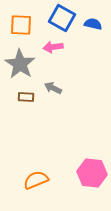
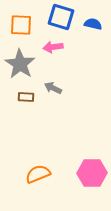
blue square: moved 1 px left, 1 px up; rotated 12 degrees counterclockwise
pink hexagon: rotated 8 degrees counterclockwise
orange semicircle: moved 2 px right, 6 px up
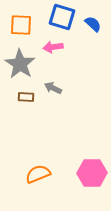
blue square: moved 1 px right
blue semicircle: rotated 30 degrees clockwise
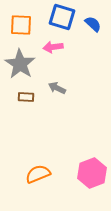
gray arrow: moved 4 px right
pink hexagon: rotated 20 degrees counterclockwise
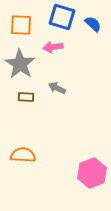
orange semicircle: moved 15 px left, 19 px up; rotated 25 degrees clockwise
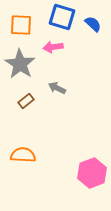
brown rectangle: moved 4 px down; rotated 42 degrees counterclockwise
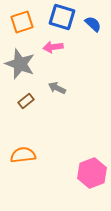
orange square: moved 1 px right, 3 px up; rotated 20 degrees counterclockwise
gray star: rotated 12 degrees counterclockwise
orange semicircle: rotated 10 degrees counterclockwise
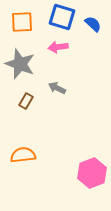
orange square: rotated 15 degrees clockwise
pink arrow: moved 5 px right
brown rectangle: rotated 21 degrees counterclockwise
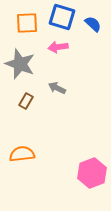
orange square: moved 5 px right, 1 px down
orange semicircle: moved 1 px left, 1 px up
